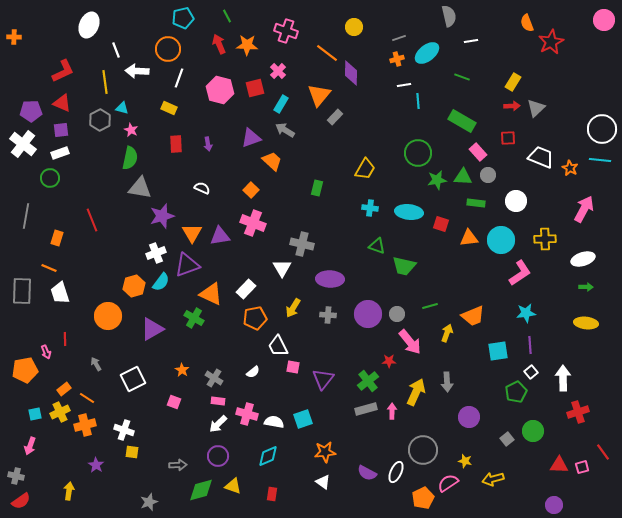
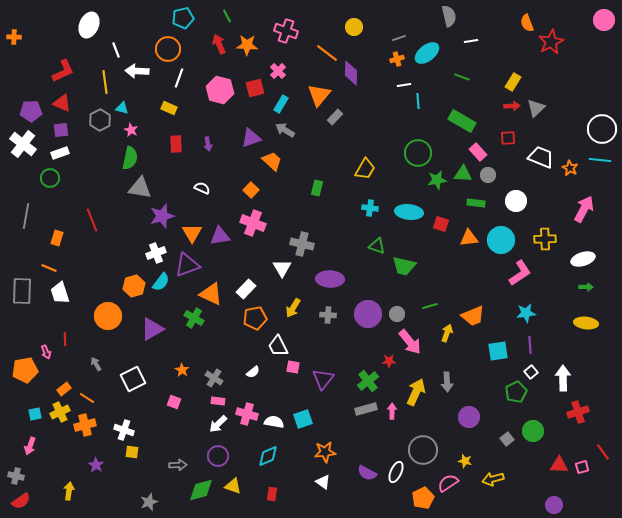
green triangle at (463, 177): moved 3 px up
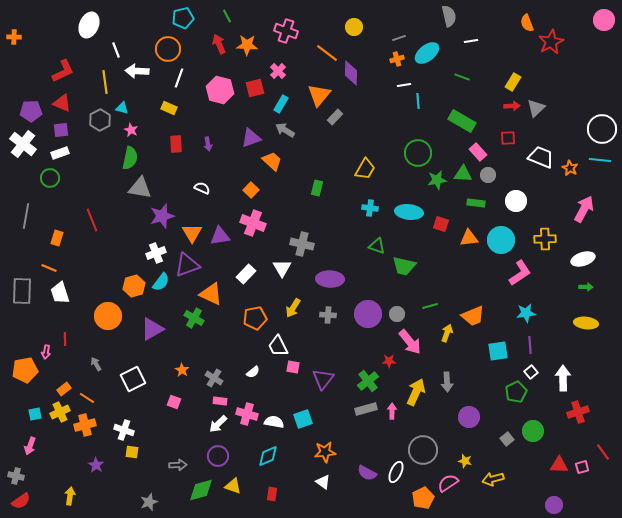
white rectangle at (246, 289): moved 15 px up
pink arrow at (46, 352): rotated 32 degrees clockwise
pink rectangle at (218, 401): moved 2 px right
yellow arrow at (69, 491): moved 1 px right, 5 px down
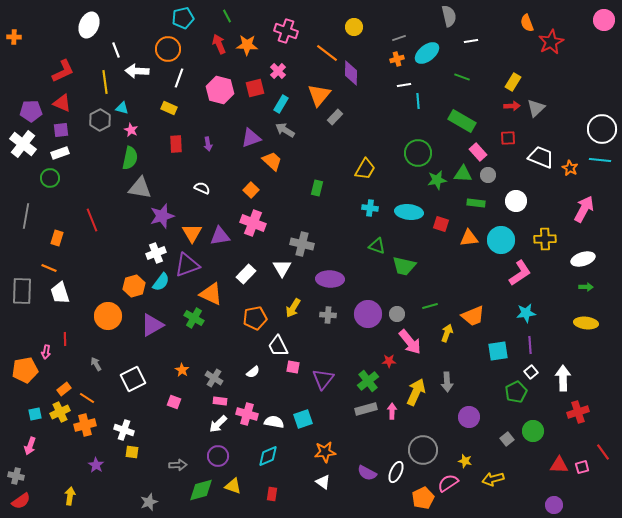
purple triangle at (152, 329): moved 4 px up
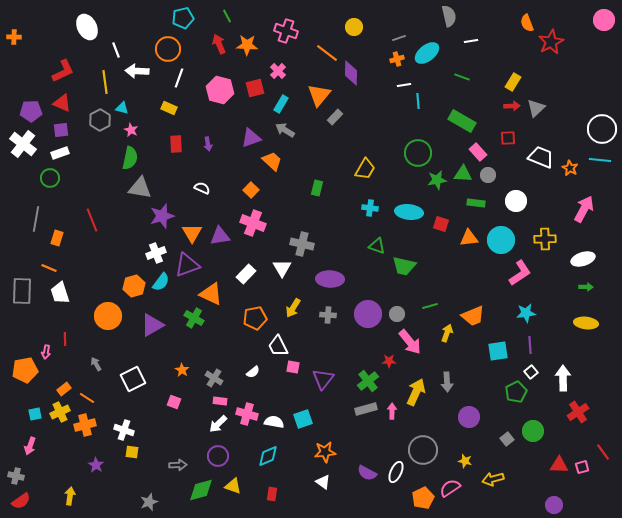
white ellipse at (89, 25): moved 2 px left, 2 px down; rotated 50 degrees counterclockwise
gray line at (26, 216): moved 10 px right, 3 px down
red cross at (578, 412): rotated 15 degrees counterclockwise
pink semicircle at (448, 483): moved 2 px right, 5 px down
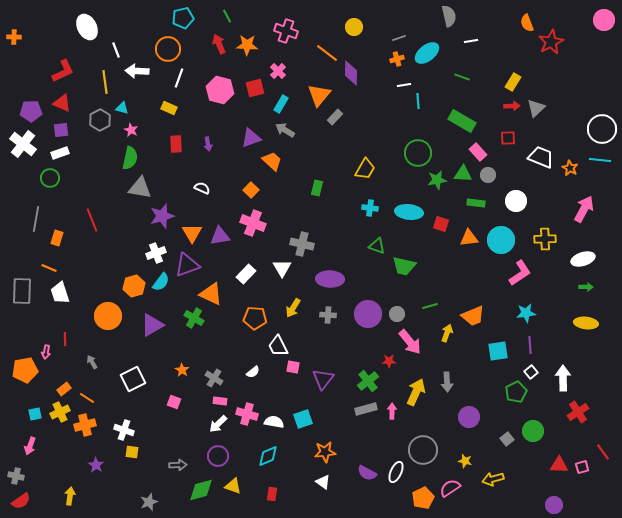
orange pentagon at (255, 318): rotated 15 degrees clockwise
gray arrow at (96, 364): moved 4 px left, 2 px up
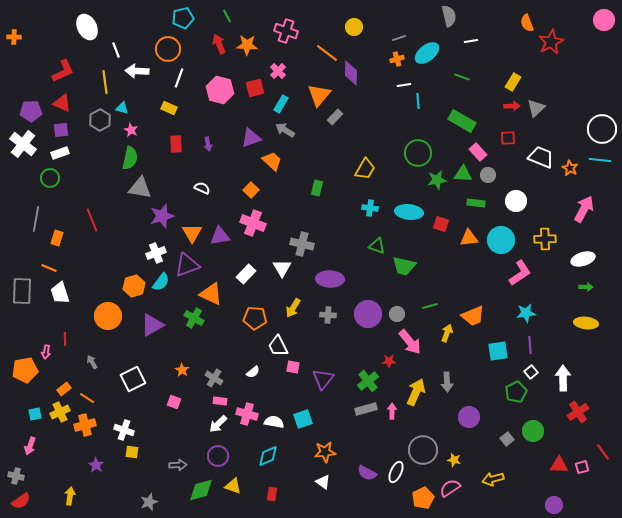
yellow star at (465, 461): moved 11 px left, 1 px up
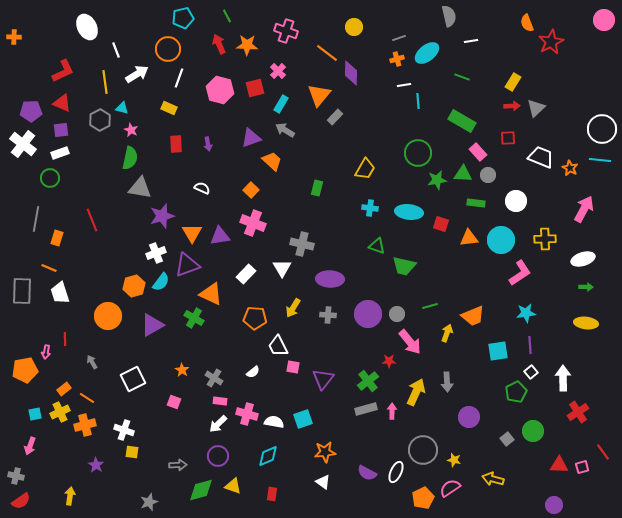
white arrow at (137, 71): moved 3 px down; rotated 145 degrees clockwise
yellow arrow at (493, 479): rotated 30 degrees clockwise
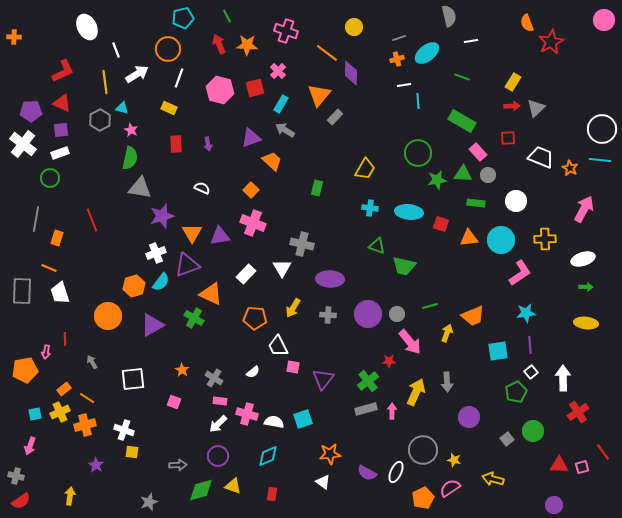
white square at (133, 379): rotated 20 degrees clockwise
orange star at (325, 452): moved 5 px right, 2 px down
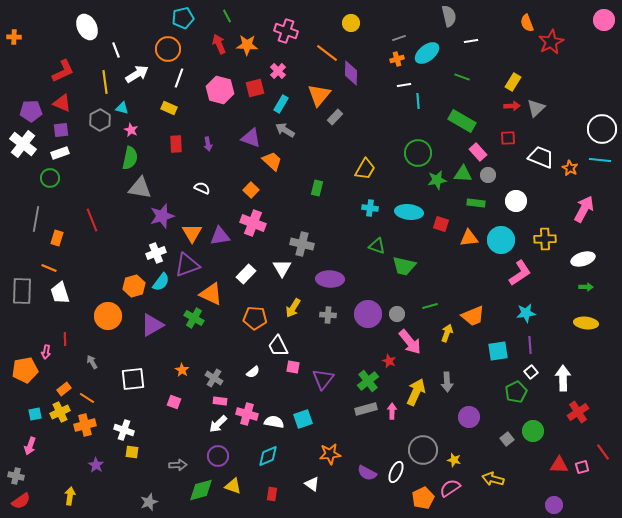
yellow circle at (354, 27): moved 3 px left, 4 px up
purple triangle at (251, 138): rotated 40 degrees clockwise
red star at (389, 361): rotated 24 degrees clockwise
white triangle at (323, 482): moved 11 px left, 2 px down
